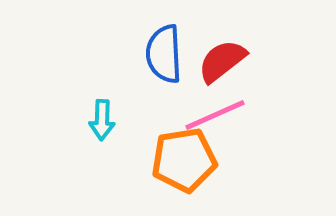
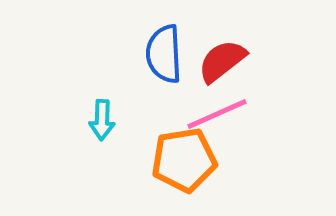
pink line: moved 2 px right, 1 px up
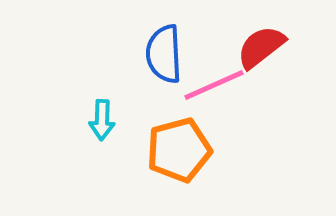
red semicircle: moved 39 px right, 14 px up
pink line: moved 3 px left, 29 px up
orange pentagon: moved 5 px left, 10 px up; rotated 6 degrees counterclockwise
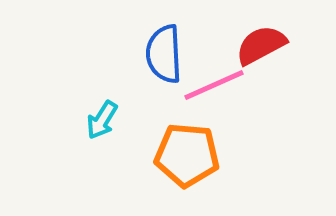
red semicircle: moved 2 px up; rotated 10 degrees clockwise
cyan arrow: rotated 30 degrees clockwise
orange pentagon: moved 8 px right, 5 px down; rotated 20 degrees clockwise
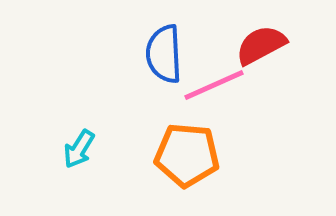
cyan arrow: moved 23 px left, 29 px down
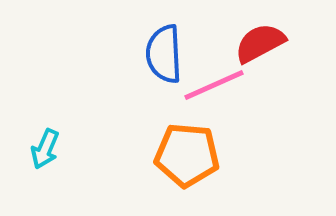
red semicircle: moved 1 px left, 2 px up
cyan arrow: moved 34 px left; rotated 9 degrees counterclockwise
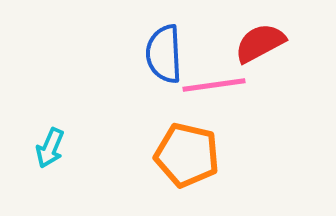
pink line: rotated 16 degrees clockwise
cyan arrow: moved 5 px right, 1 px up
orange pentagon: rotated 8 degrees clockwise
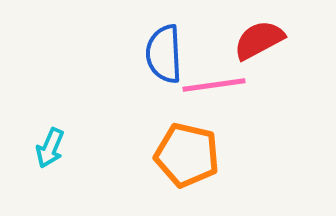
red semicircle: moved 1 px left, 3 px up
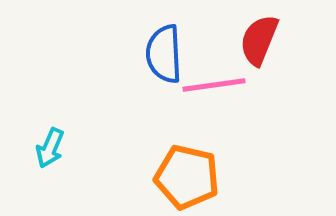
red semicircle: rotated 40 degrees counterclockwise
orange pentagon: moved 22 px down
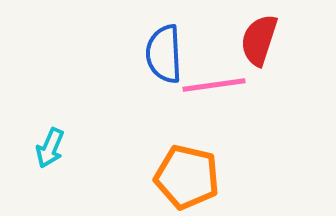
red semicircle: rotated 4 degrees counterclockwise
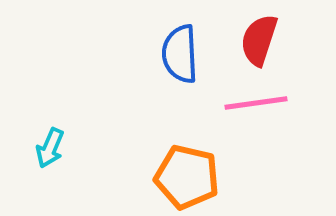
blue semicircle: moved 16 px right
pink line: moved 42 px right, 18 px down
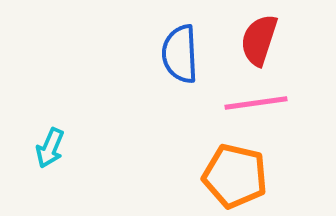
orange pentagon: moved 48 px right, 1 px up
